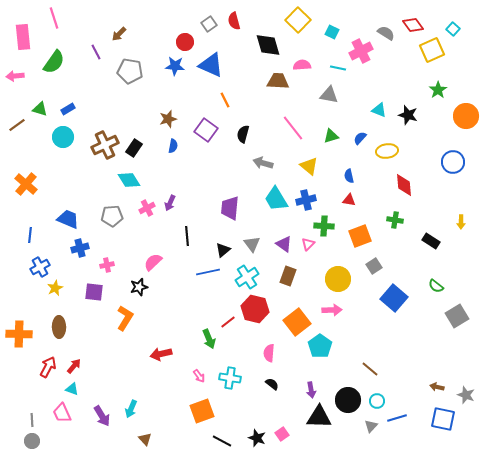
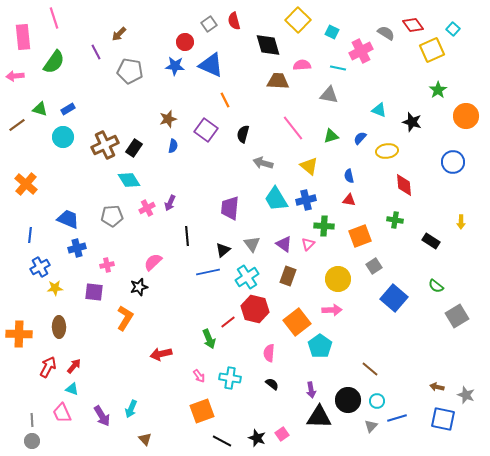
black star at (408, 115): moved 4 px right, 7 px down
blue cross at (80, 248): moved 3 px left
yellow star at (55, 288): rotated 21 degrees clockwise
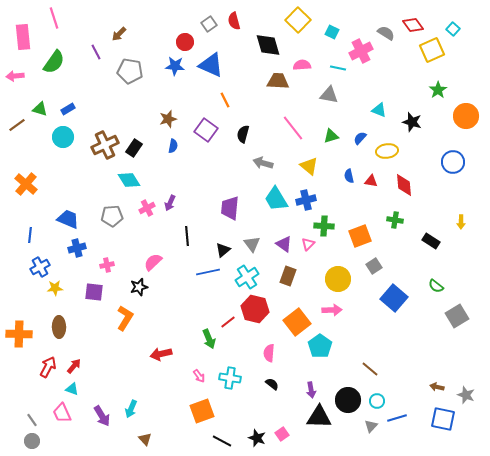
red triangle at (349, 200): moved 22 px right, 19 px up
gray line at (32, 420): rotated 32 degrees counterclockwise
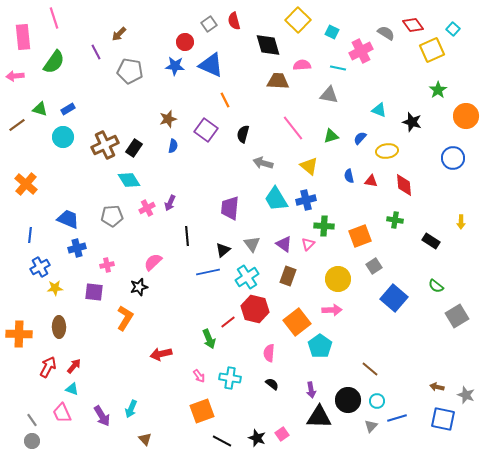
blue circle at (453, 162): moved 4 px up
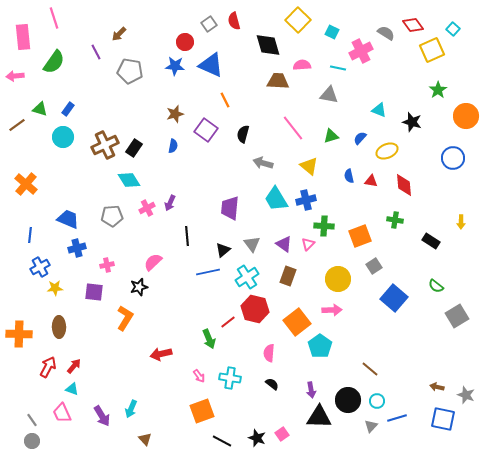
blue rectangle at (68, 109): rotated 24 degrees counterclockwise
brown star at (168, 119): moved 7 px right, 5 px up
yellow ellipse at (387, 151): rotated 15 degrees counterclockwise
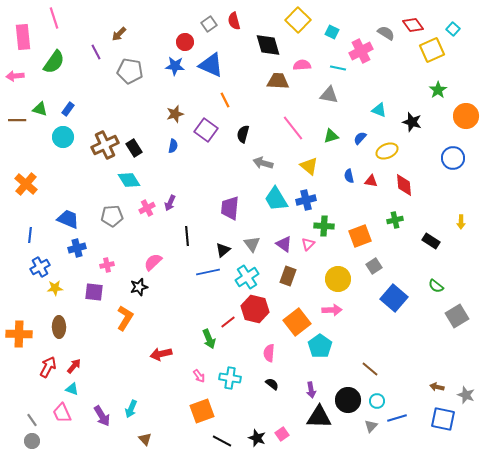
brown line at (17, 125): moved 5 px up; rotated 36 degrees clockwise
black rectangle at (134, 148): rotated 66 degrees counterclockwise
green cross at (395, 220): rotated 21 degrees counterclockwise
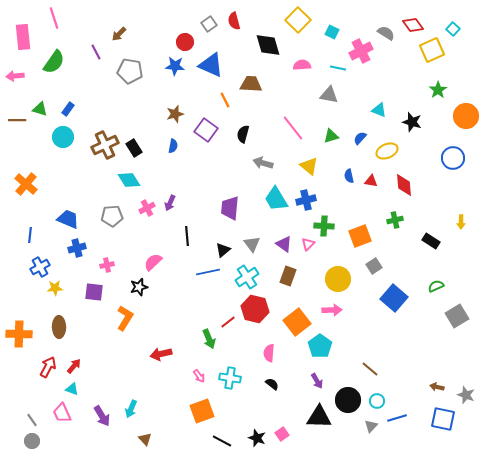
brown trapezoid at (278, 81): moved 27 px left, 3 px down
green semicircle at (436, 286): rotated 119 degrees clockwise
purple arrow at (311, 390): moved 6 px right, 9 px up; rotated 21 degrees counterclockwise
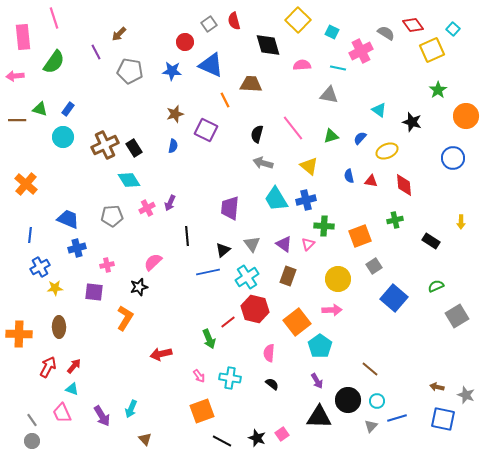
blue star at (175, 66): moved 3 px left, 5 px down
cyan triangle at (379, 110): rotated 14 degrees clockwise
purple square at (206, 130): rotated 10 degrees counterclockwise
black semicircle at (243, 134): moved 14 px right
